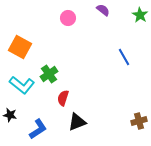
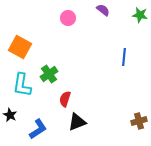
green star: rotated 21 degrees counterclockwise
blue line: rotated 36 degrees clockwise
cyan L-shape: rotated 60 degrees clockwise
red semicircle: moved 2 px right, 1 px down
black star: rotated 16 degrees clockwise
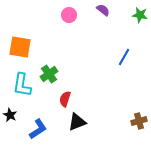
pink circle: moved 1 px right, 3 px up
orange square: rotated 20 degrees counterclockwise
blue line: rotated 24 degrees clockwise
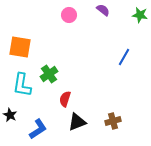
brown cross: moved 26 px left
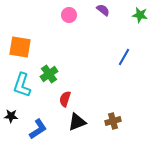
cyan L-shape: rotated 10 degrees clockwise
black star: moved 1 px right, 1 px down; rotated 24 degrees counterclockwise
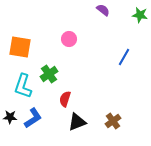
pink circle: moved 24 px down
cyan L-shape: moved 1 px right, 1 px down
black star: moved 1 px left, 1 px down
brown cross: rotated 21 degrees counterclockwise
blue L-shape: moved 5 px left, 11 px up
